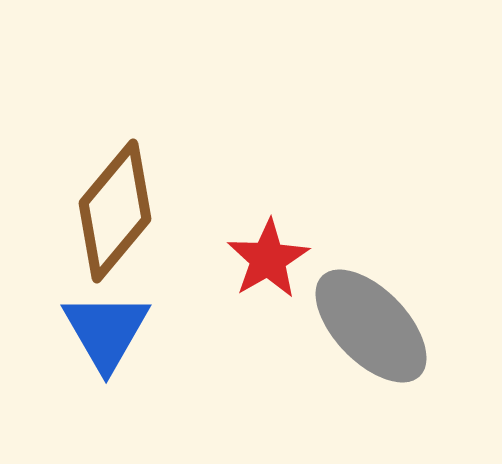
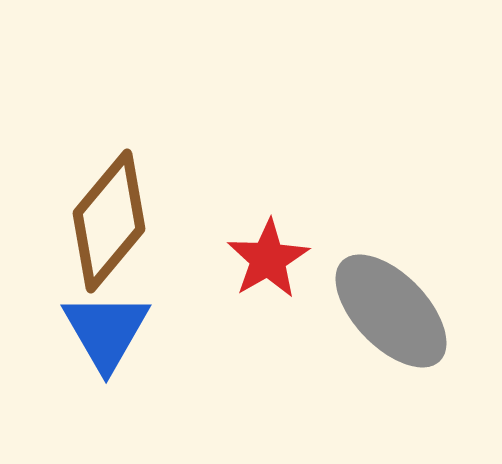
brown diamond: moved 6 px left, 10 px down
gray ellipse: moved 20 px right, 15 px up
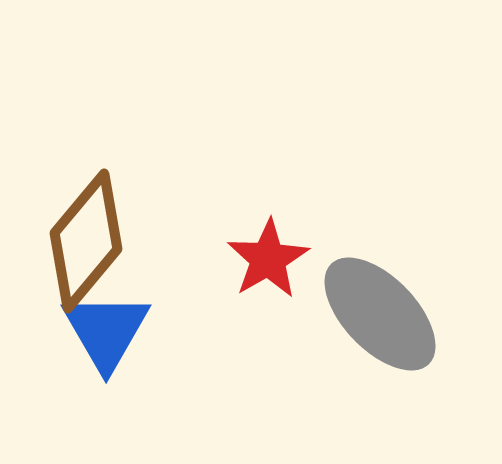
brown diamond: moved 23 px left, 20 px down
gray ellipse: moved 11 px left, 3 px down
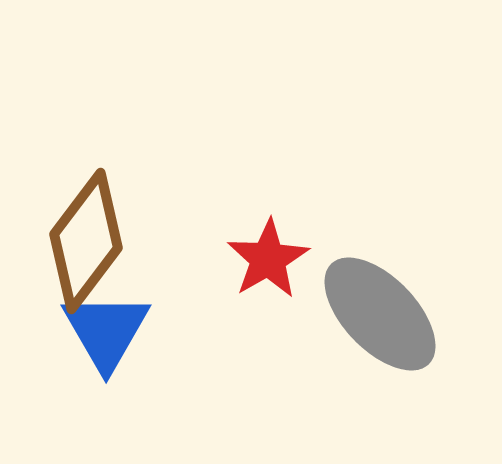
brown diamond: rotated 3 degrees counterclockwise
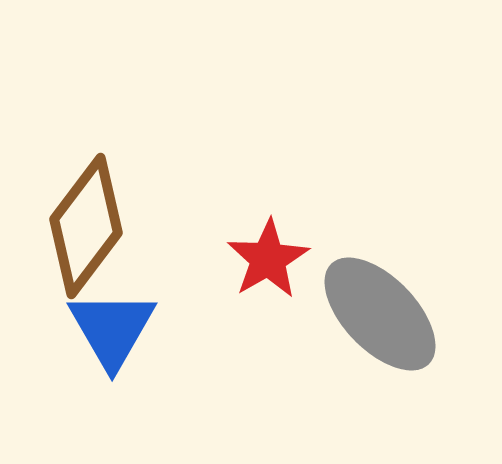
brown diamond: moved 15 px up
blue triangle: moved 6 px right, 2 px up
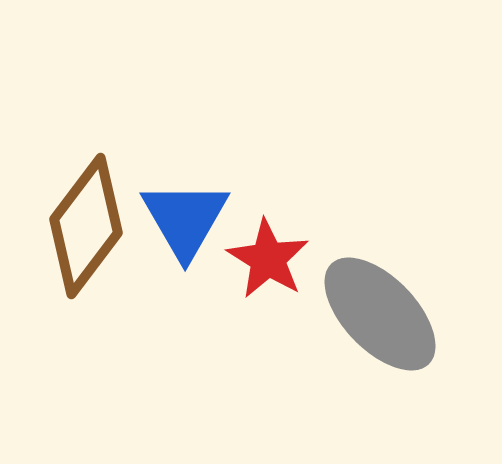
red star: rotated 10 degrees counterclockwise
blue triangle: moved 73 px right, 110 px up
